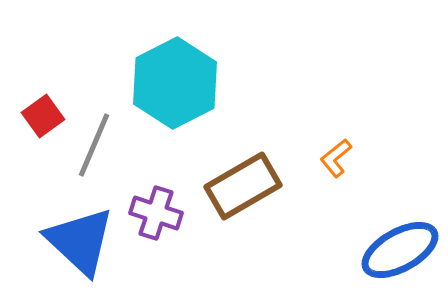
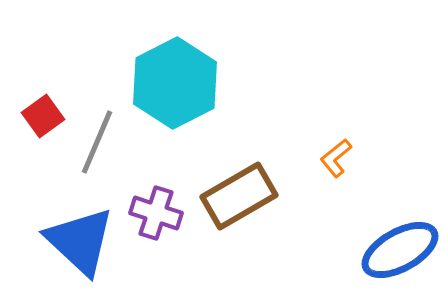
gray line: moved 3 px right, 3 px up
brown rectangle: moved 4 px left, 10 px down
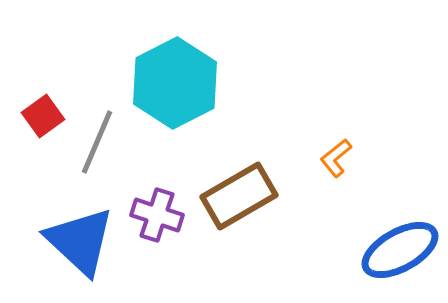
purple cross: moved 1 px right, 2 px down
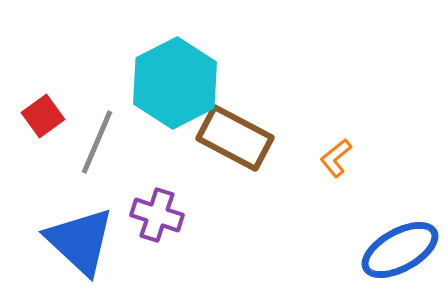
brown rectangle: moved 4 px left, 58 px up; rotated 58 degrees clockwise
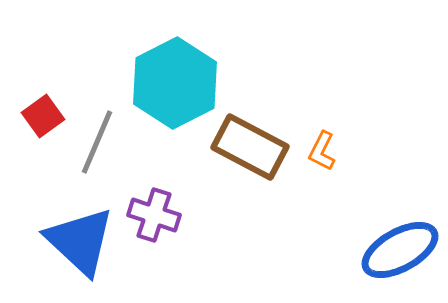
brown rectangle: moved 15 px right, 9 px down
orange L-shape: moved 14 px left, 7 px up; rotated 24 degrees counterclockwise
purple cross: moved 3 px left
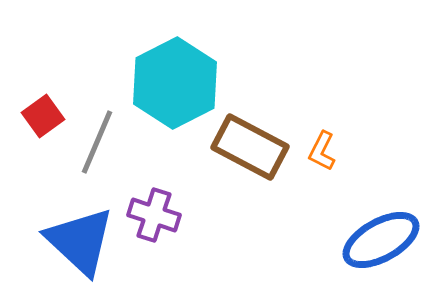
blue ellipse: moved 19 px left, 10 px up
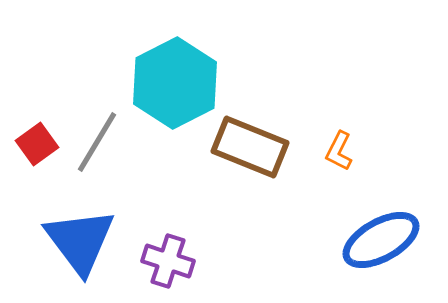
red square: moved 6 px left, 28 px down
gray line: rotated 8 degrees clockwise
brown rectangle: rotated 6 degrees counterclockwise
orange L-shape: moved 17 px right
purple cross: moved 14 px right, 46 px down
blue triangle: rotated 10 degrees clockwise
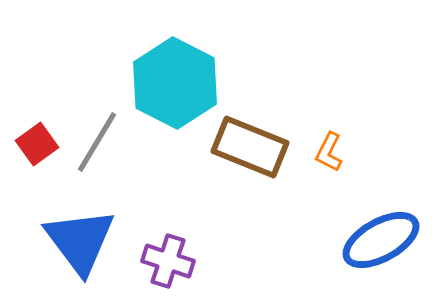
cyan hexagon: rotated 6 degrees counterclockwise
orange L-shape: moved 10 px left, 1 px down
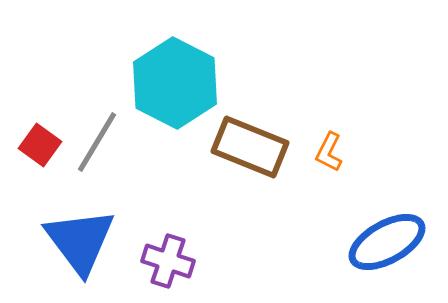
red square: moved 3 px right, 1 px down; rotated 18 degrees counterclockwise
blue ellipse: moved 6 px right, 2 px down
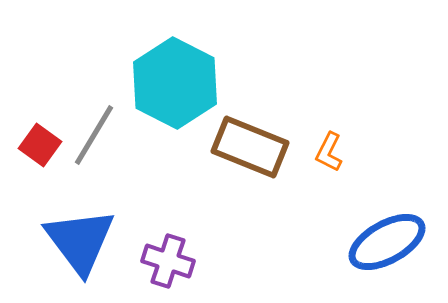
gray line: moved 3 px left, 7 px up
